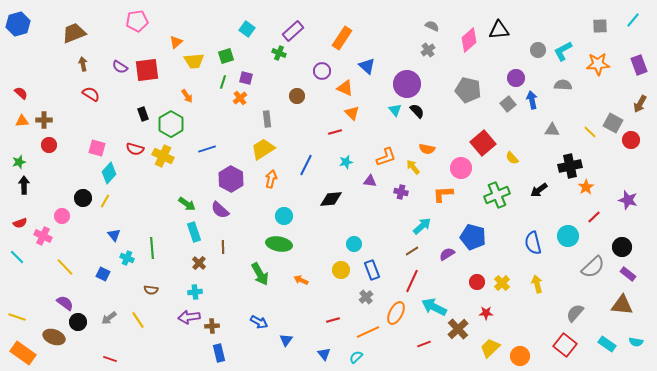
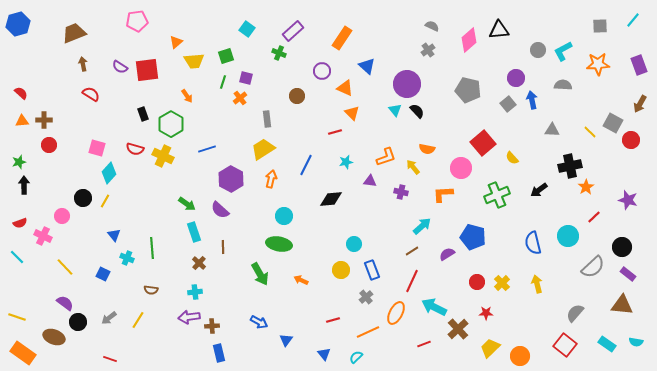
yellow line at (138, 320): rotated 66 degrees clockwise
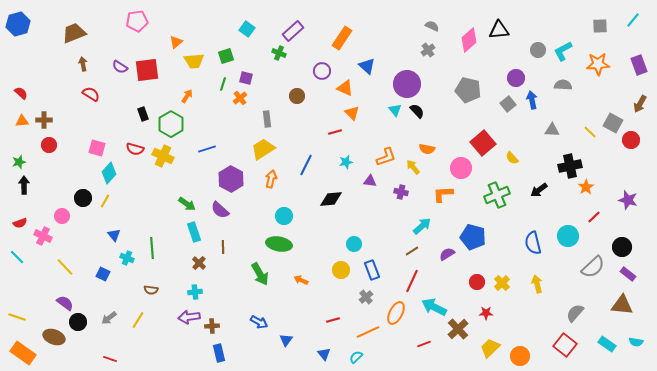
green line at (223, 82): moved 2 px down
orange arrow at (187, 96): rotated 112 degrees counterclockwise
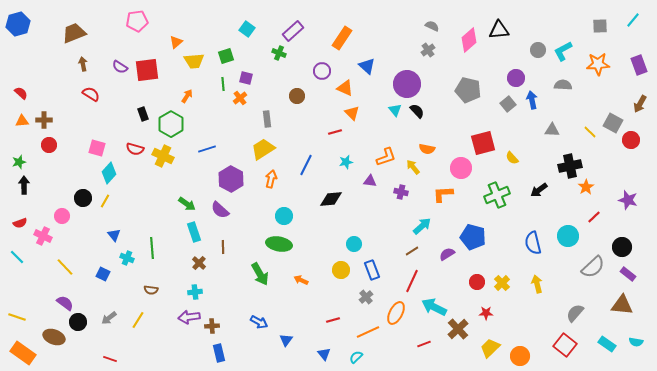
green line at (223, 84): rotated 24 degrees counterclockwise
red square at (483, 143): rotated 25 degrees clockwise
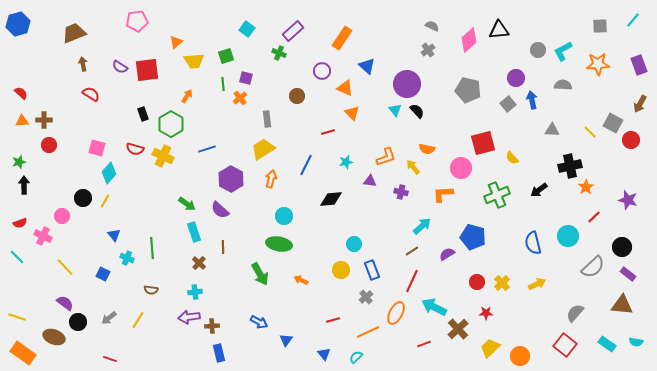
red line at (335, 132): moved 7 px left
yellow arrow at (537, 284): rotated 78 degrees clockwise
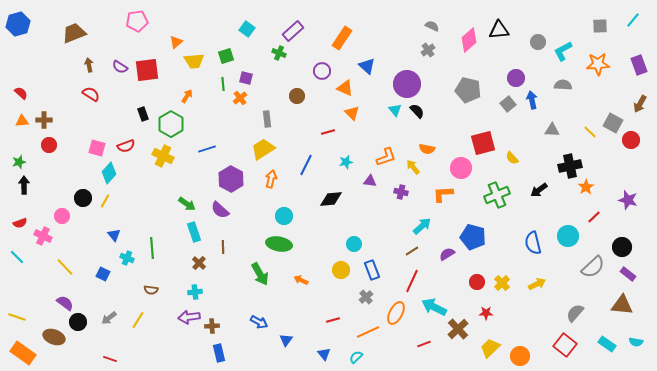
gray circle at (538, 50): moved 8 px up
brown arrow at (83, 64): moved 6 px right, 1 px down
red semicircle at (135, 149): moved 9 px left, 3 px up; rotated 36 degrees counterclockwise
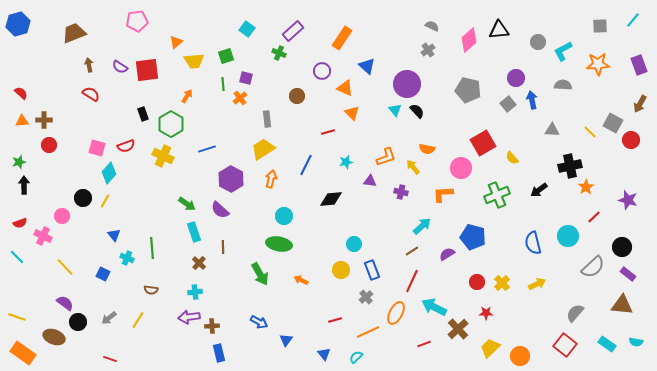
red square at (483, 143): rotated 15 degrees counterclockwise
red line at (333, 320): moved 2 px right
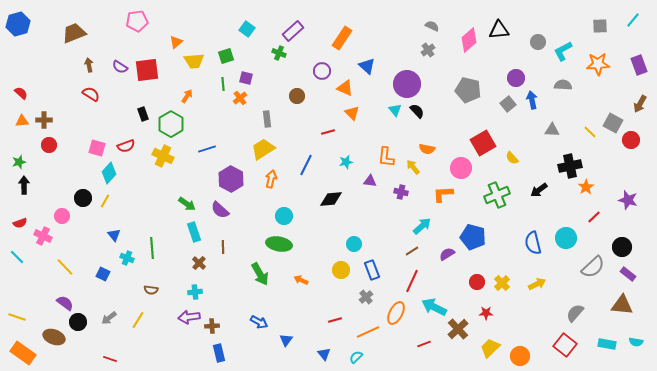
orange L-shape at (386, 157): rotated 115 degrees clockwise
cyan circle at (568, 236): moved 2 px left, 2 px down
cyan rectangle at (607, 344): rotated 24 degrees counterclockwise
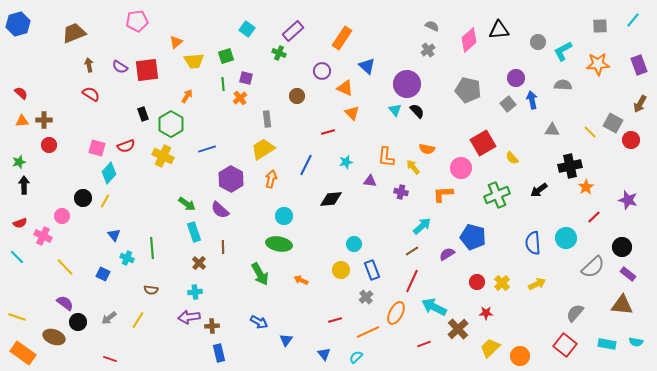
blue semicircle at (533, 243): rotated 10 degrees clockwise
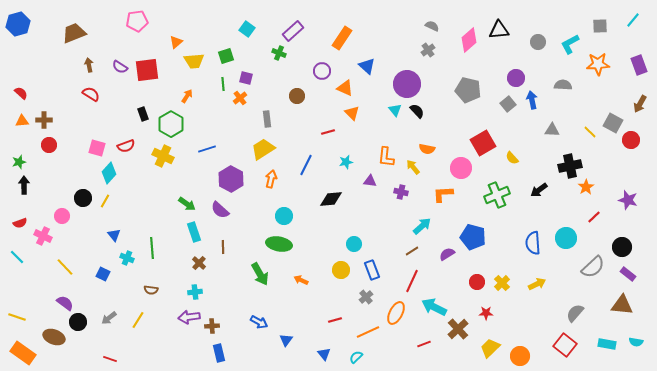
cyan L-shape at (563, 51): moved 7 px right, 7 px up
